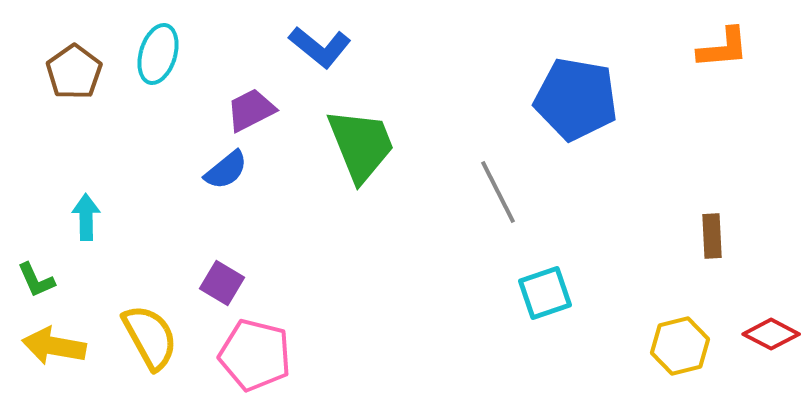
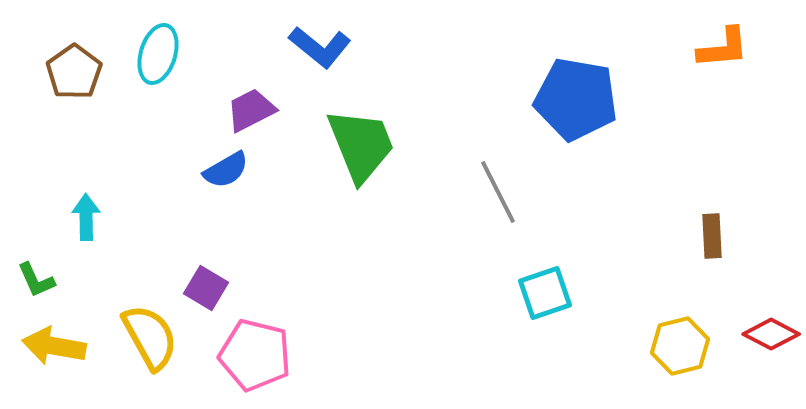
blue semicircle: rotated 9 degrees clockwise
purple square: moved 16 px left, 5 px down
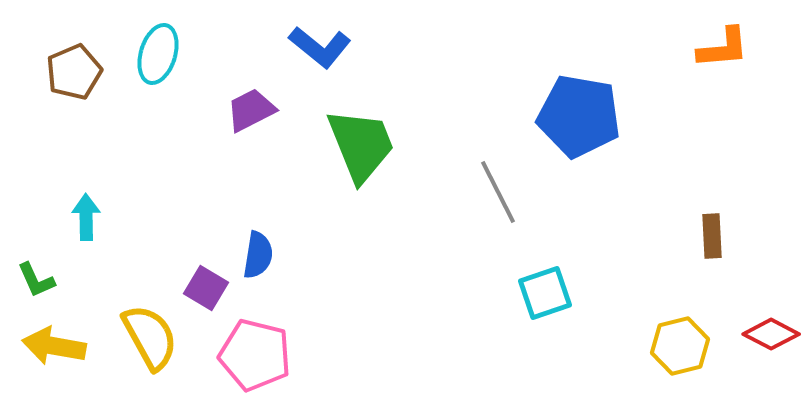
brown pentagon: rotated 12 degrees clockwise
blue pentagon: moved 3 px right, 17 px down
blue semicircle: moved 32 px right, 85 px down; rotated 51 degrees counterclockwise
